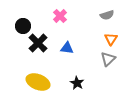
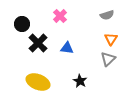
black circle: moved 1 px left, 2 px up
black star: moved 3 px right, 2 px up
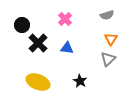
pink cross: moved 5 px right, 3 px down
black circle: moved 1 px down
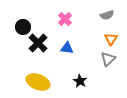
black circle: moved 1 px right, 2 px down
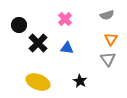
black circle: moved 4 px left, 2 px up
gray triangle: rotated 21 degrees counterclockwise
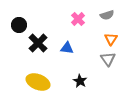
pink cross: moved 13 px right
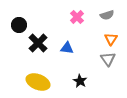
pink cross: moved 1 px left, 2 px up
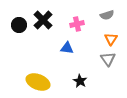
pink cross: moved 7 px down; rotated 32 degrees clockwise
black cross: moved 5 px right, 23 px up
